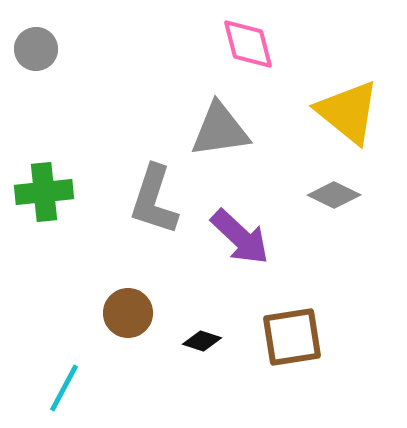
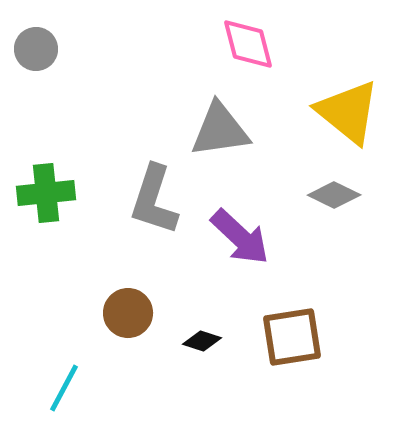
green cross: moved 2 px right, 1 px down
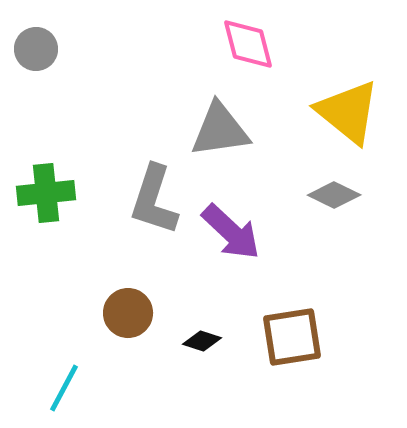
purple arrow: moved 9 px left, 5 px up
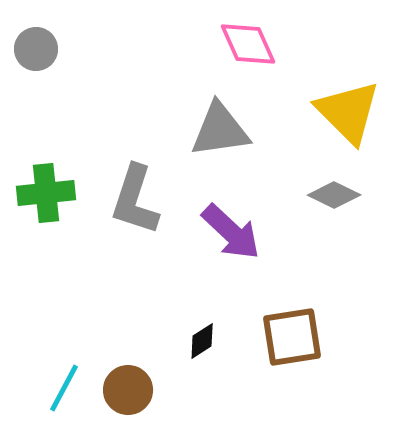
pink diamond: rotated 10 degrees counterclockwise
yellow triangle: rotated 6 degrees clockwise
gray L-shape: moved 19 px left
brown circle: moved 77 px down
black diamond: rotated 51 degrees counterclockwise
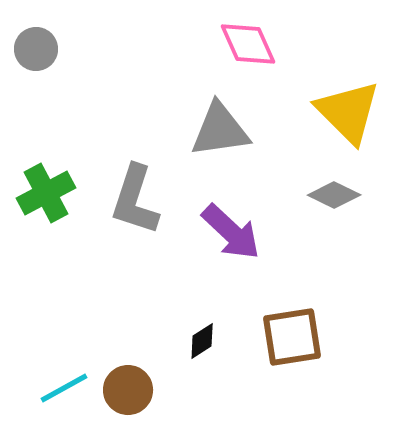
green cross: rotated 22 degrees counterclockwise
cyan line: rotated 33 degrees clockwise
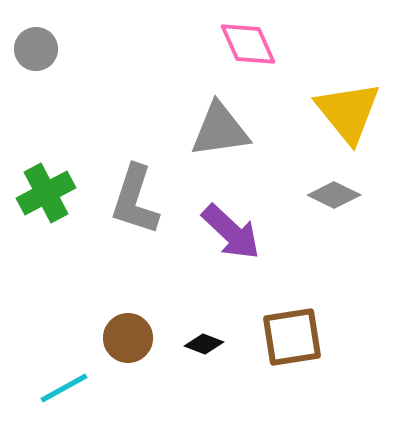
yellow triangle: rotated 6 degrees clockwise
black diamond: moved 2 px right, 3 px down; rotated 54 degrees clockwise
brown circle: moved 52 px up
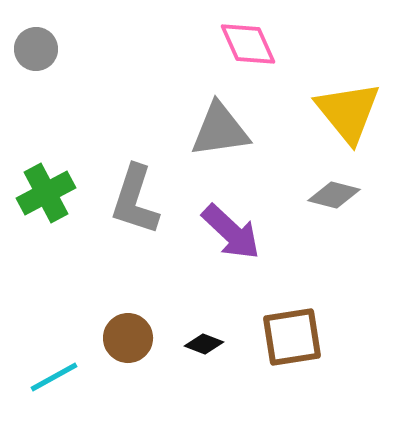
gray diamond: rotated 12 degrees counterclockwise
cyan line: moved 10 px left, 11 px up
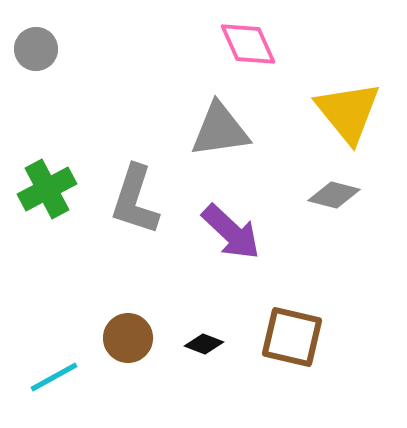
green cross: moved 1 px right, 4 px up
brown square: rotated 22 degrees clockwise
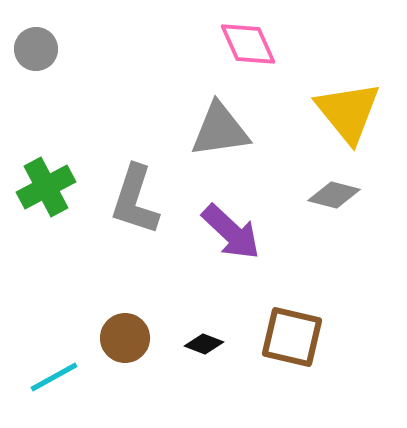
green cross: moved 1 px left, 2 px up
brown circle: moved 3 px left
